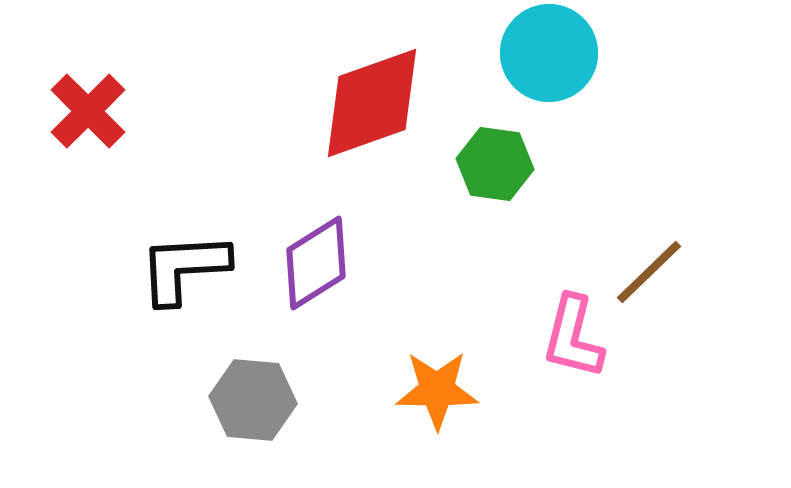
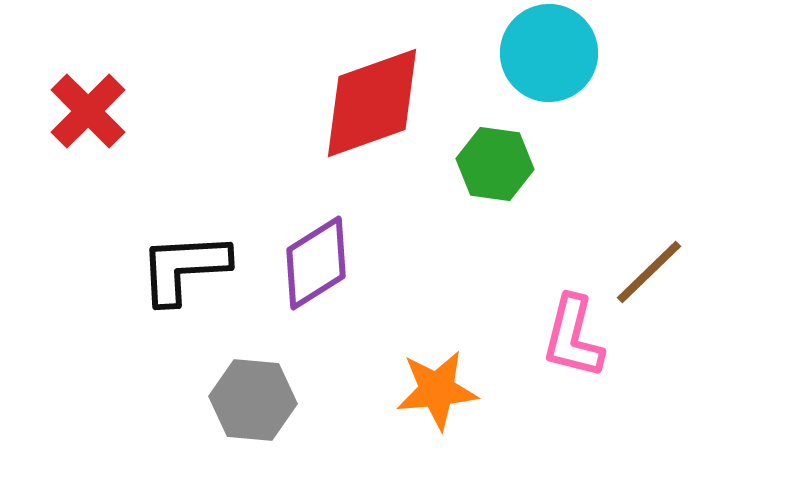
orange star: rotated 6 degrees counterclockwise
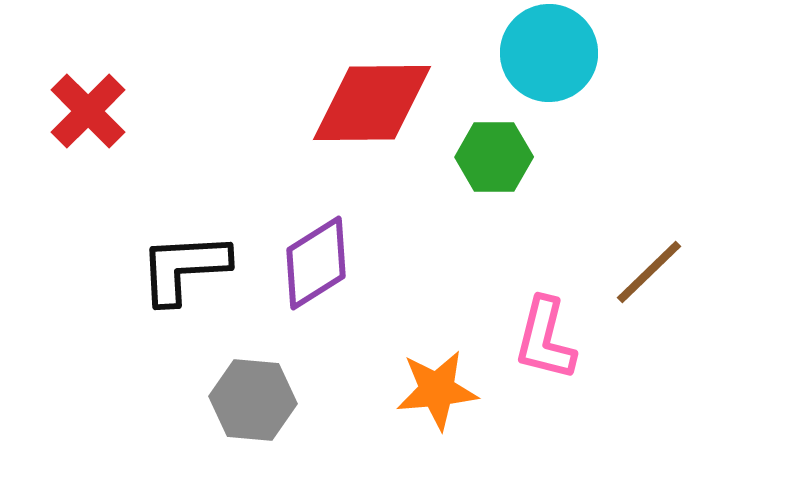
red diamond: rotated 19 degrees clockwise
green hexagon: moved 1 px left, 7 px up; rotated 8 degrees counterclockwise
pink L-shape: moved 28 px left, 2 px down
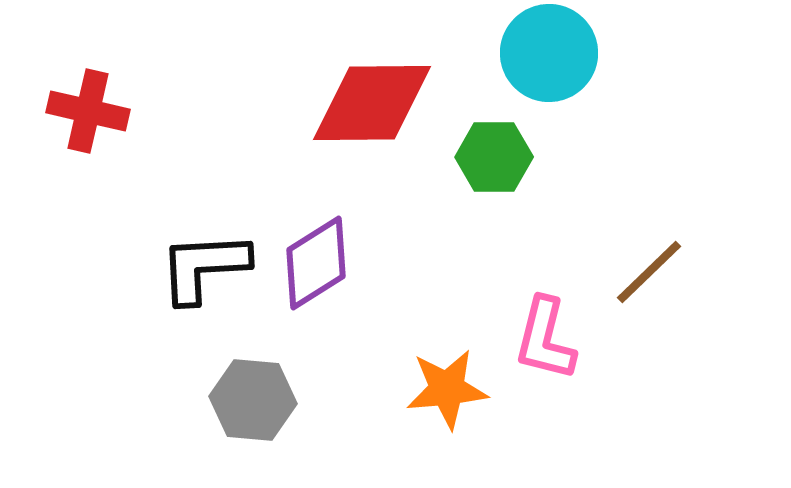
red cross: rotated 32 degrees counterclockwise
black L-shape: moved 20 px right, 1 px up
orange star: moved 10 px right, 1 px up
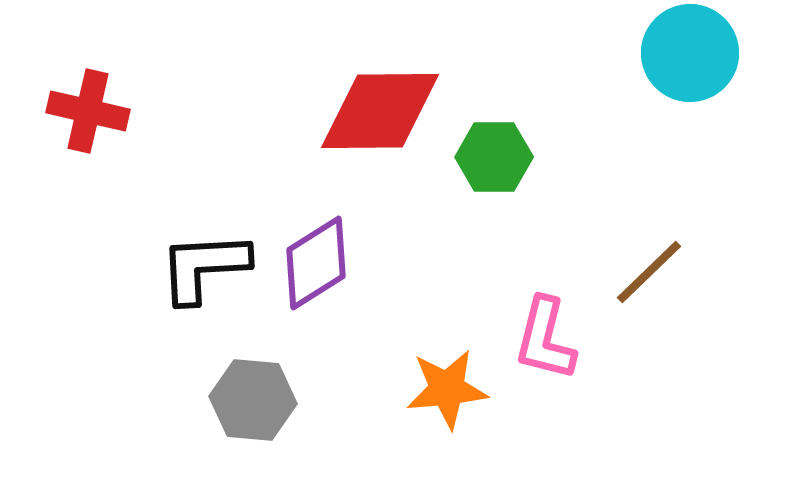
cyan circle: moved 141 px right
red diamond: moved 8 px right, 8 px down
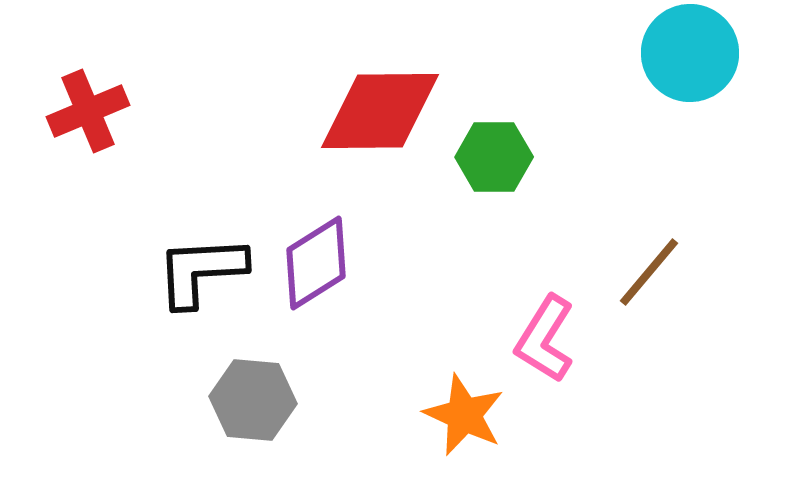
red cross: rotated 36 degrees counterclockwise
black L-shape: moved 3 px left, 4 px down
brown line: rotated 6 degrees counterclockwise
pink L-shape: rotated 18 degrees clockwise
orange star: moved 17 px right, 26 px down; rotated 30 degrees clockwise
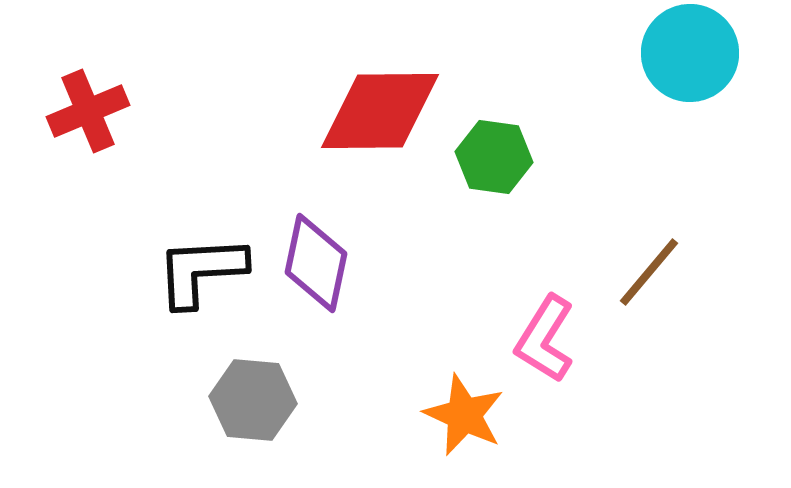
green hexagon: rotated 8 degrees clockwise
purple diamond: rotated 46 degrees counterclockwise
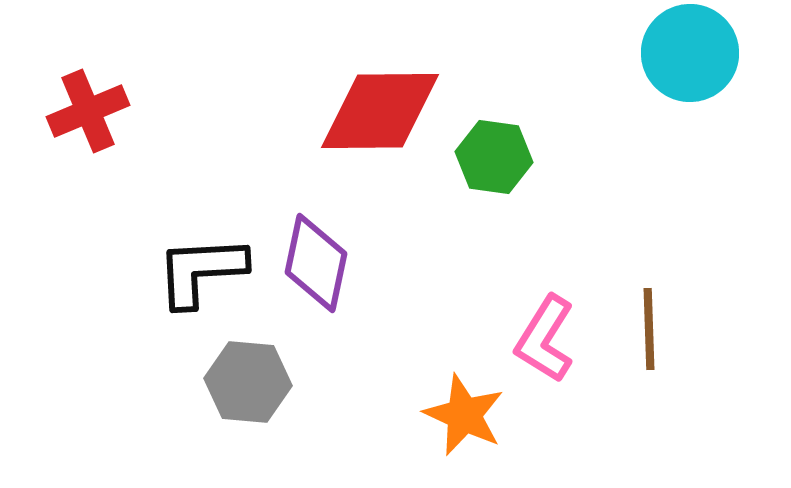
brown line: moved 57 px down; rotated 42 degrees counterclockwise
gray hexagon: moved 5 px left, 18 px up
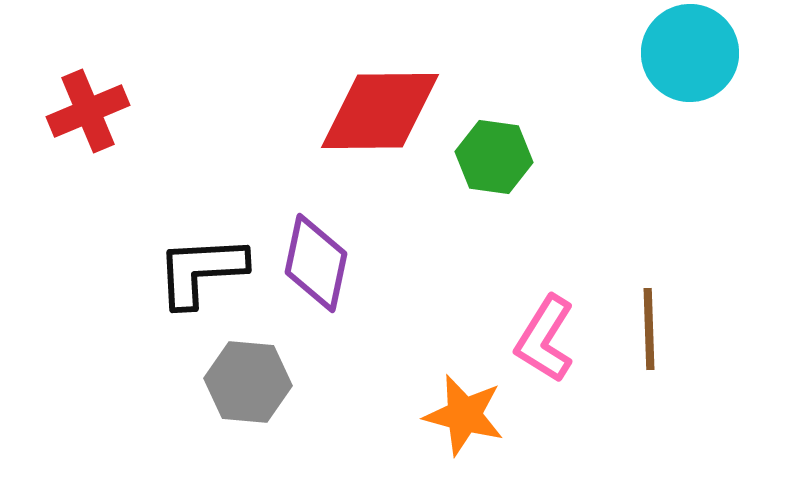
orange star: rotated 10 degrees counterclockwise
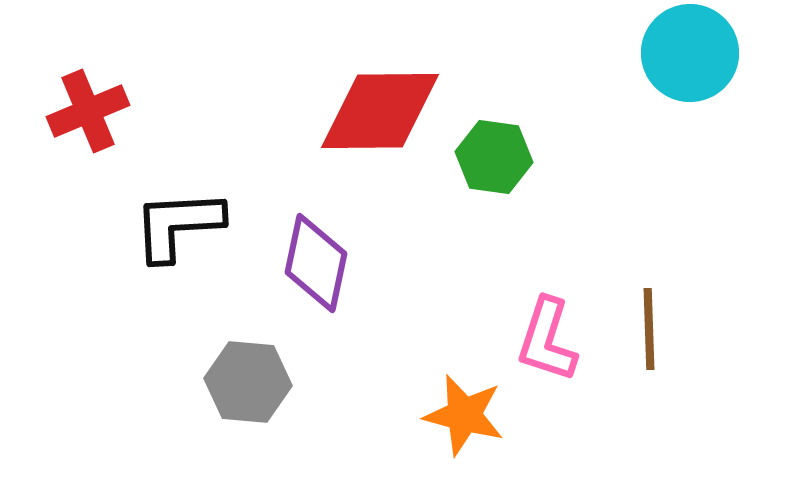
black L-shape: moved 23 px left, 46 px up
pink L-shape: moved 2 px right, 1 px down; rotated 14 degrees counterclockwise
